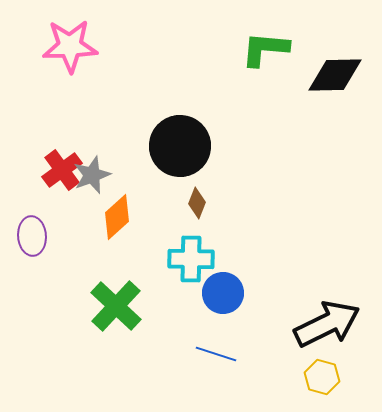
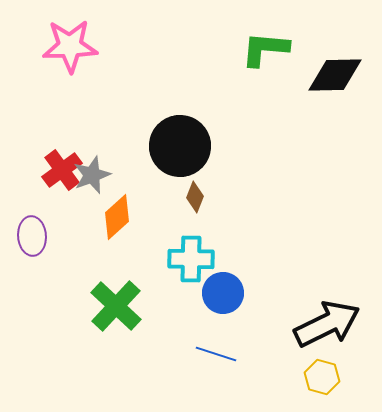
brown diamond: moved 2 px left, 6 px up
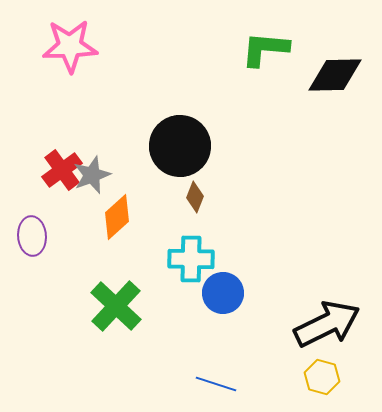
blue line: moved 30 px down
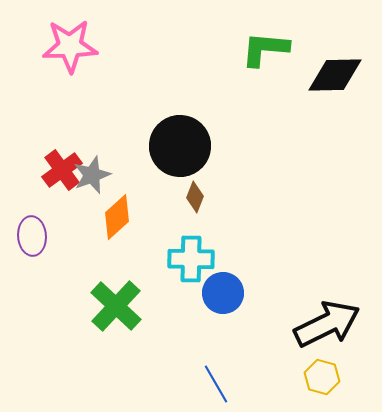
blue line: rotated 42 degrees clockwise
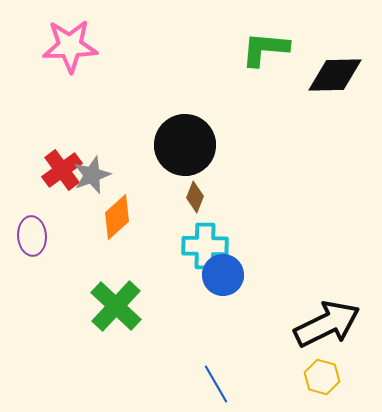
black circle: moved 5 px right, 1 px up
cyan cross: moved 14 px right, 13 px up
blue circle: moved 18 px up
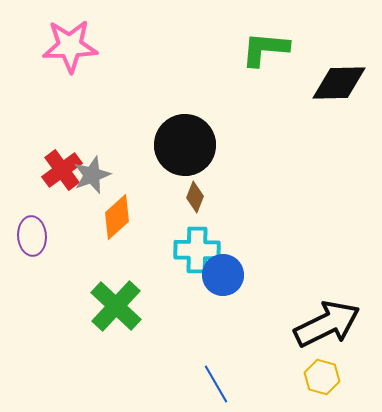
black diamond: moved 4 px right, 8 px down
cyan cross: moved 8 px left, 4 px down
